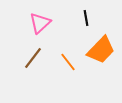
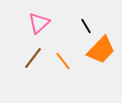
black line: moved 8 px down; rotated 21 degrees counterclockwise
pink triangle: moved 1 px left
orange line: moved 5 px left, 1 px up
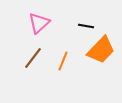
black line: rotated 49 degrees counterclockwise
orange line: rotated 60 degrees clockwise
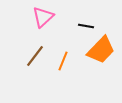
pink triangle: moved 4 px right, 6 px up
brown line: moved 2 px right, 2 px up
